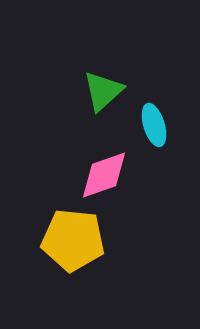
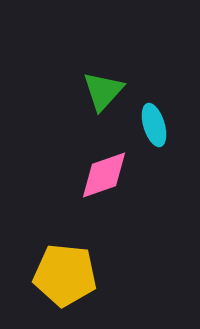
green triangle: rotated 6 degrees counterclockwise
yellow pentagon: moved 8 px left, 35 px down
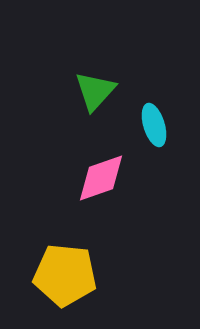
green triangle: moved 8 px left
pink diamond: moved 3 px left, 3 px down
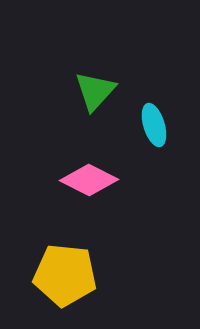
pink diamond: moved 12 px left, 2 px down; rotated 46 degrees clockwise
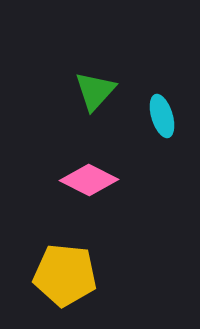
cyan ellipse: moved 8 px right, 9 px up
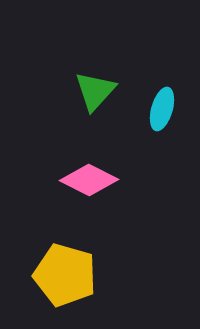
cyan ellipse: moved 7 px up; rotated 33 degrees clockwise
yellow pentagon: rotated 10 degrees clockwise
